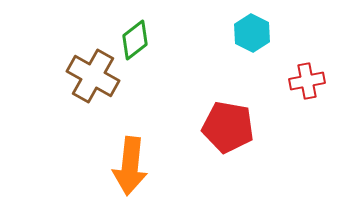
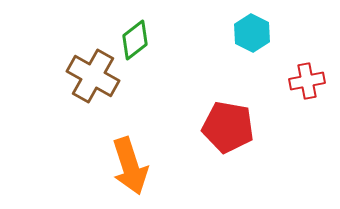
orange arrow: rotated 24 degrees counterclockwise
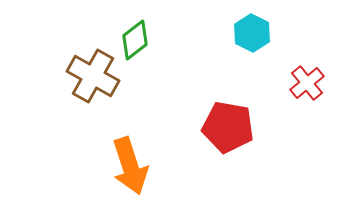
red cross: moved 2 px down; rotated 28 degrees counterclockwise
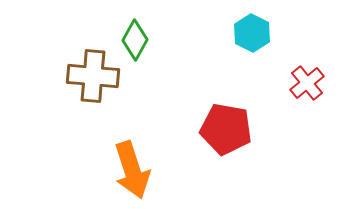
green diamond: rotated 24 degrees counterclockwise
brown cross: rotated 24 degrees counterclockwise
red pentagon: moved 2 px left, 2 px down
orange arrow: moved 2 px right, 4 px down
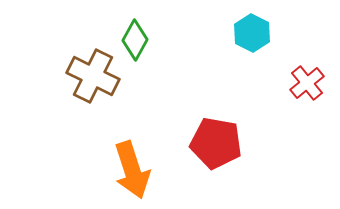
brown cross: rotated 21 degrees clockwise
red pentagon: moved 10 px left, 14 px down
